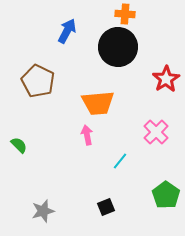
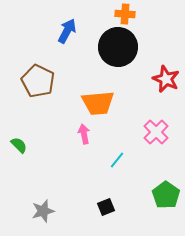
red star: rotated 16 degrees counterclockwise
pink arrow: moved 3 px left, 1 px up
cyan line: moved 3 px left, 1 px up
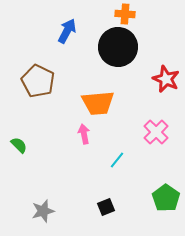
green pentagon: moved 3 px down
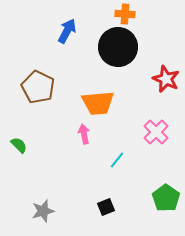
brown pentagon: moved 6 px down
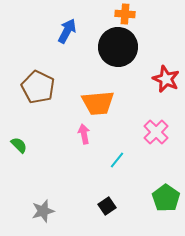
black square: moved 1 px right, 1 px up; rotated 12 degrees counterclockwise
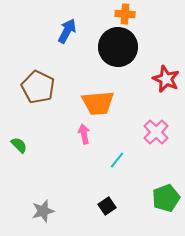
green pentagon: rotated 16 degrees clockwise
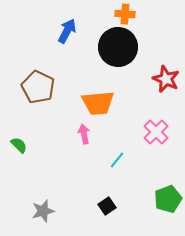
green pentagon: moved 2 px right, 1 px down
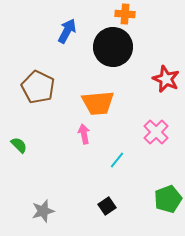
black circle: moved 5 px left
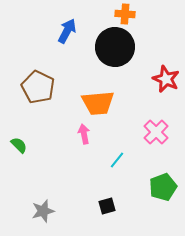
black circle: moved 2 px right
green pentagon: moved 5 px left, 12 px up
black square: rotated 18 degrees clockwise
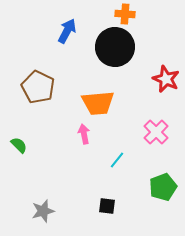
black square: rotated 24 degrees clockwise
